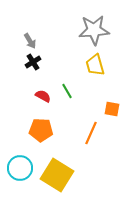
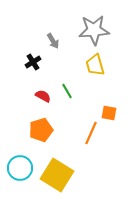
gray arrow: moved 23 px right
orange square: moved 3 px left, 4 px down
orange pentagon: rotated 20 degrees counterclockwise
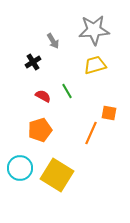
yellow trapezoid: rotated 90 degrees clockwise
orange pentagon: moved 1 px left
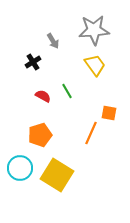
yellow trapezoid: rotated 70 degrees clockwise
orange pentagon: moved 5 px down
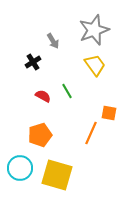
gray star: rotated 16 degrees counterclockwise
yellow square: rotated 16 degrees counterclockwise
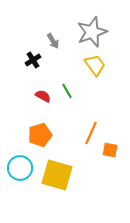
gray star: moved 2 px left, 2 px down
black cross: moved 2 px up
orange square: moved 1 px right, 37 px down
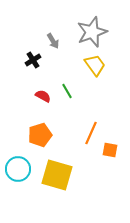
cyan circle: moved 2 px left, 1 px down
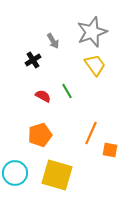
cyan circle: moved 3 px left, 4 px down
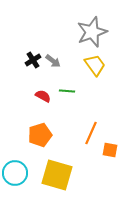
gray arrow: moved 20 px down; rotated 21 degrees counterclockwise
green line: rotated 56 degrees counterclockwise
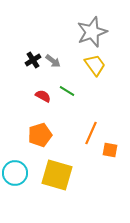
green line: rotated 28 degrees clockwise
